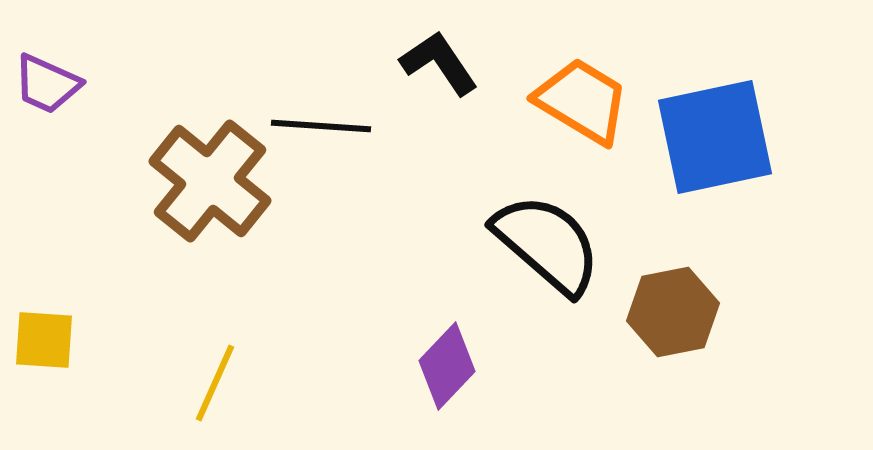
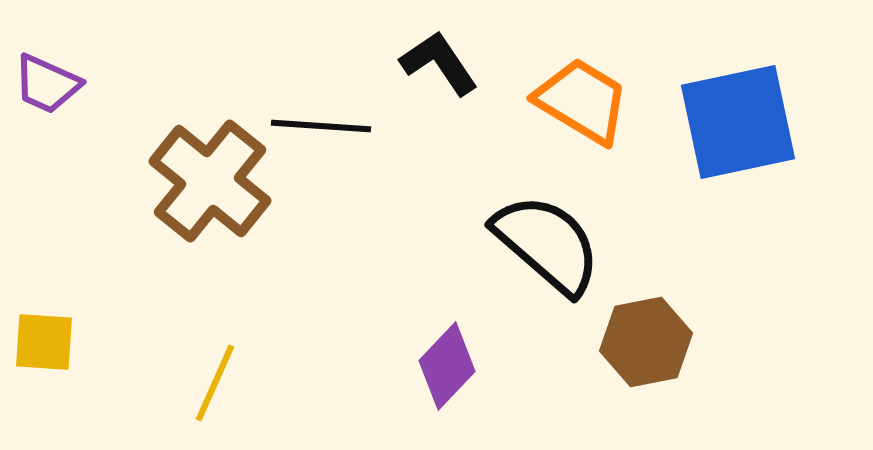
blue square: moved 23 px right, 15 px up
brown hexagon: moved 27 px left, 30 px down
yellow square: moved 2 px down
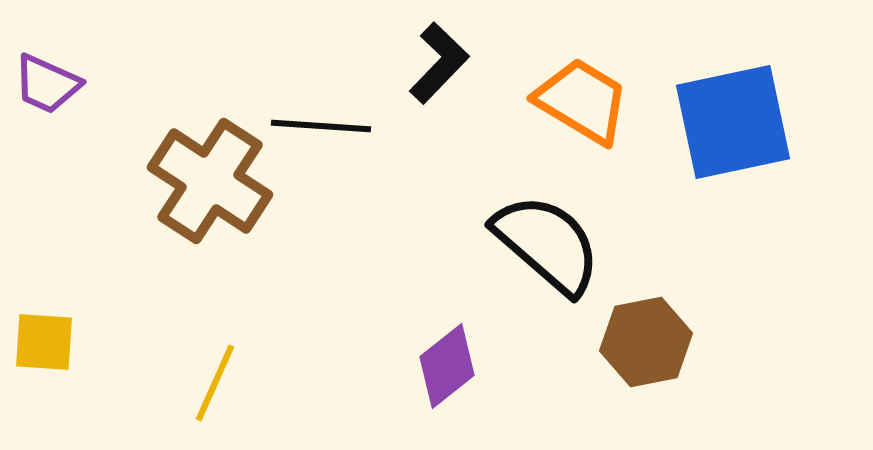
black L-shape: rotated 78 degrees clockwise
blue square: moved 5 px left
brown cross: rotated 6 degrees counterclockwise
purple diamond: rotated 8 degrees clockwise
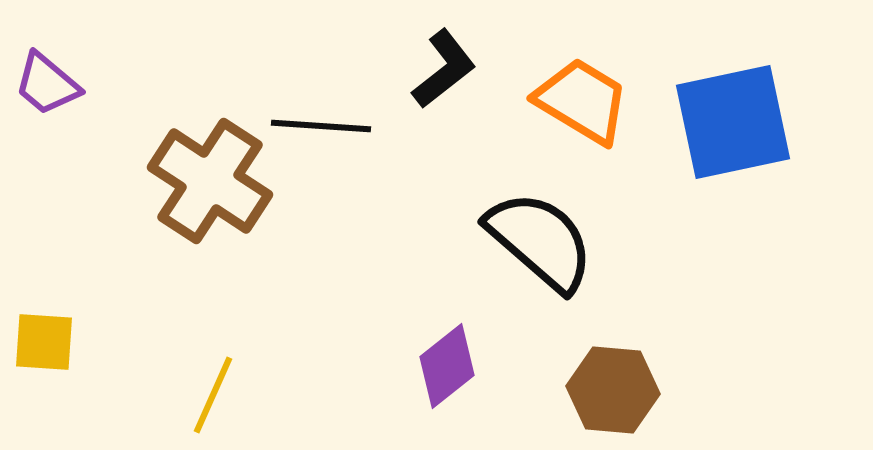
black L-shape: moved 5 px right, 6 px down; rotated 8 degrees clockwise
purple trapezoid: rotated 16 degrees clockwise
black semicircle: moved 7 px left, 3 px up
brown hexagon: moved 33 px left, 48 px down; rotated 16 degrees clockwise
yellow line: moved 2 px left, 12 px down
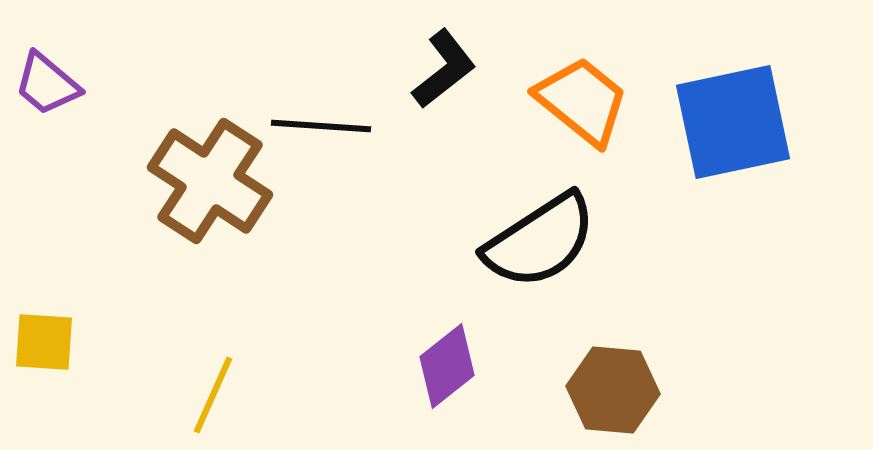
orange trapezoid: rotated 8 degrees clockwise
black semicircle: rotated 106 degrees clockwise
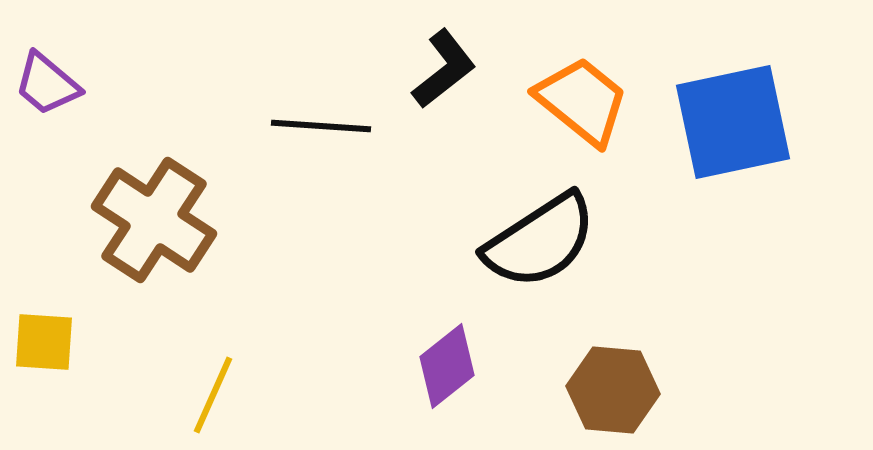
brown cross: moved 56 px left, 39 px down
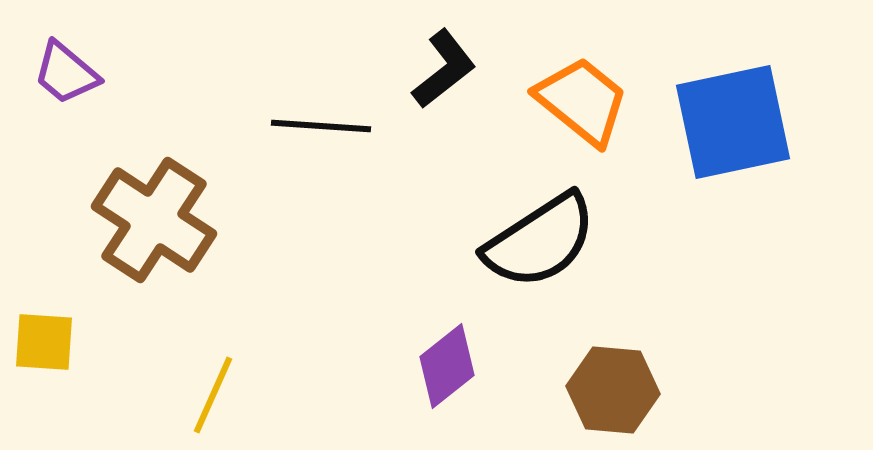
purple trapezoid: moved 19 px right, 11 px up
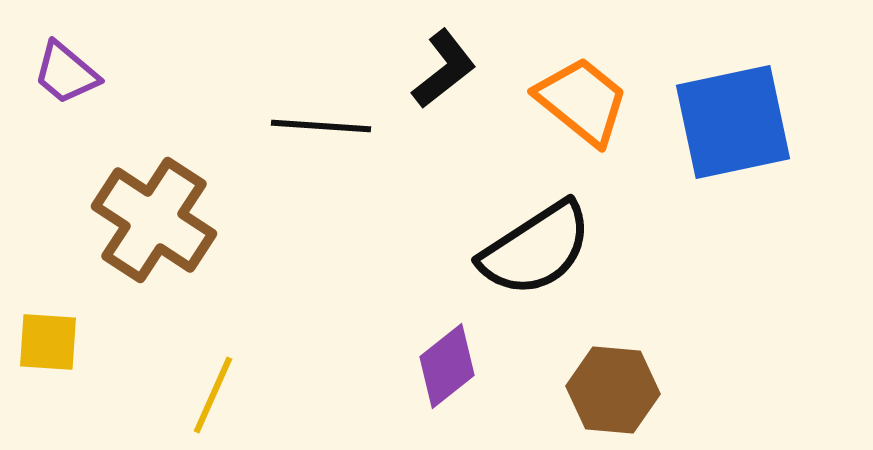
black semicircle: moved 4 px left, 8 px down
yellow square: moved 4 px right
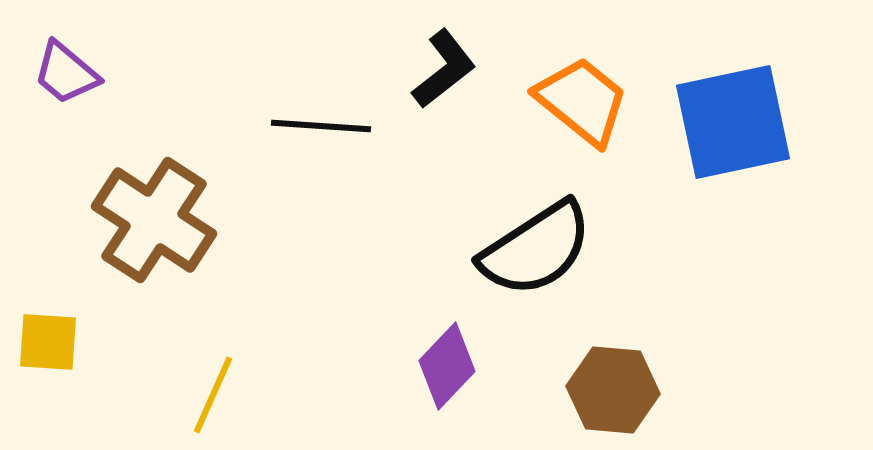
purple diamond: rotated 8 degrees counterclockwise
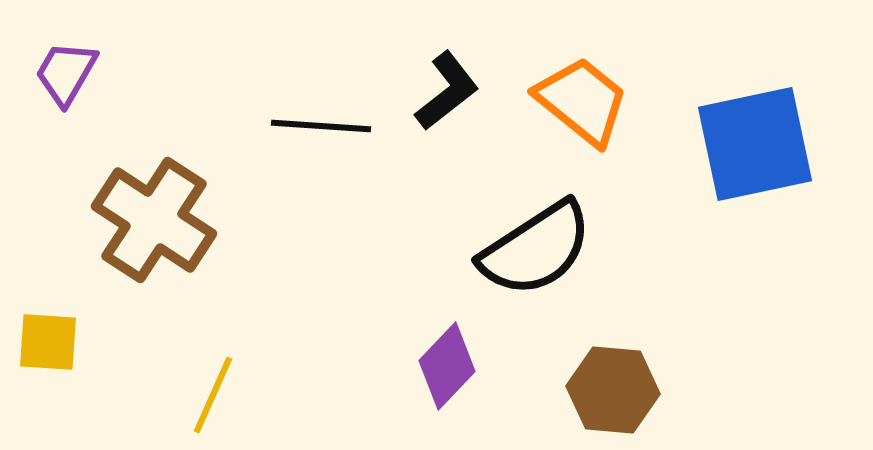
black L-shape: moved 3 px right, 22 px down
purple trapezoid: rotated 80 degrees clockwise
blue square: moved 22 px right, 22 px down
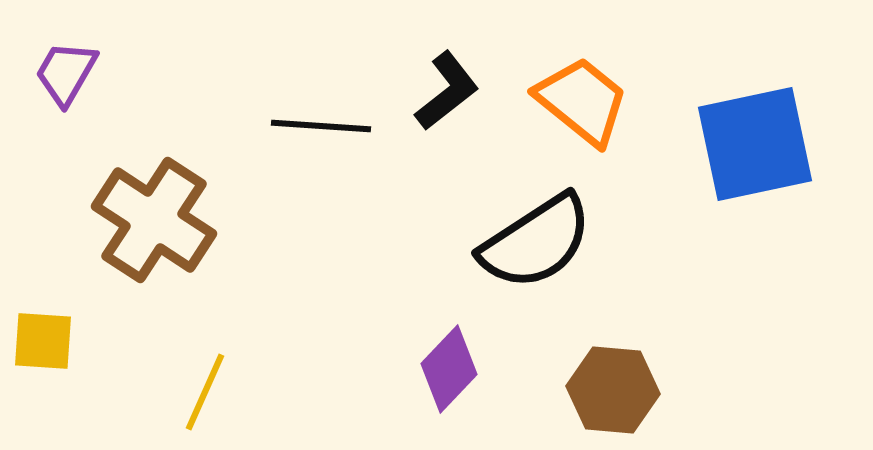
black semicircle: moved 7 px up
yellow square: moved 5 px left, 1 px up
purple diamond: moved 2 px right, 3 px down
yellow line: moved 8 px left, 3 px up
